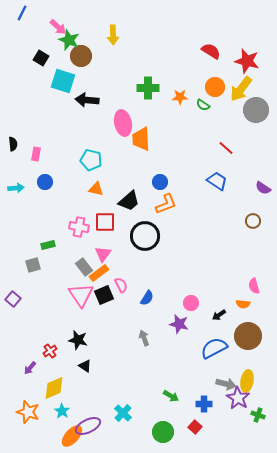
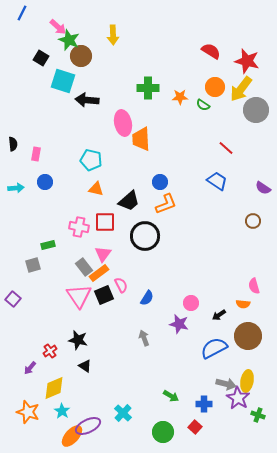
pink triangle at (81, 295): moved 2 px left, 1 px down
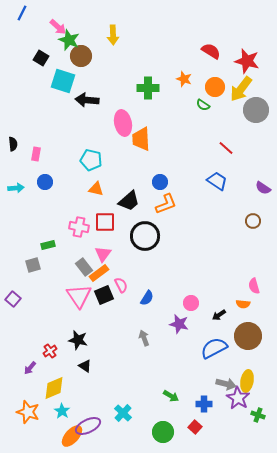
orange star at (180, 97): moved 4 px right, 18 px up; rotated 21 degrees clockwise
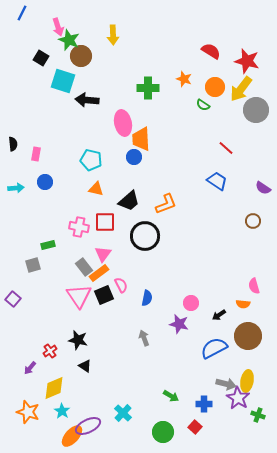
pink arrow at (58, 27): rotated 30 degrees clockwise
blue circle at (160, 182): moved 26 px left, 25 px up
blue semicircle at (147, 298): rotated 21 degrees counterclockwise
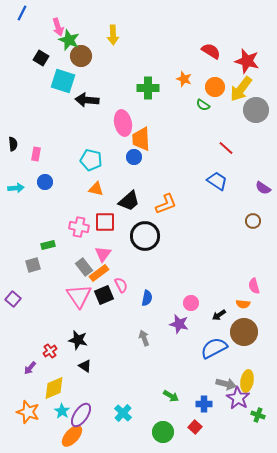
brown circle at (248, 336): moved 4 px left, 4 px up
purple ellipse at (88, 426): moved 7 px left, 11 px up; rotated 30 degrees counterclockwise
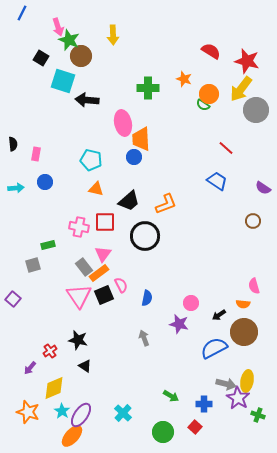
orange circle at (215, 87): moved 6 px left, 7 px down
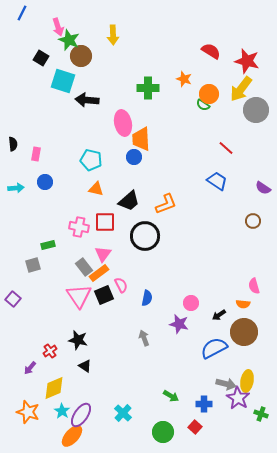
green cross at (258, 415): moved 3 px right, 1 px up
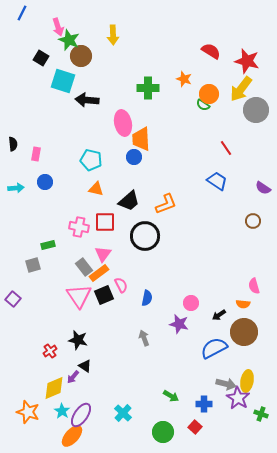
red line at (226, 148): rotated 14 degrees clockwise
purple arrow at (30, 368): moved 43 px right, 9 px down
